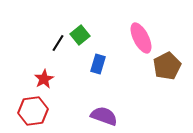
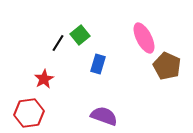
pink ellipse: moved 3 px right
brown pentagon: rotated 20 degrees counterclockwise
red hexagon: moved 4 px left, 2 px down
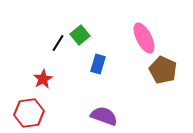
brown pentagon: moved 4 px left, 4 px down
red star: moved 1 px left
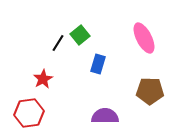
brown pentagon: moved 13 px left, 21 px down; rotated 24 degrees counterclockwise
purple semicircle: moved 1 px right; rotated 20 degrees counterclockwise
